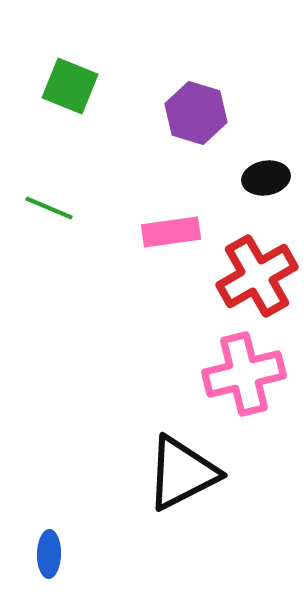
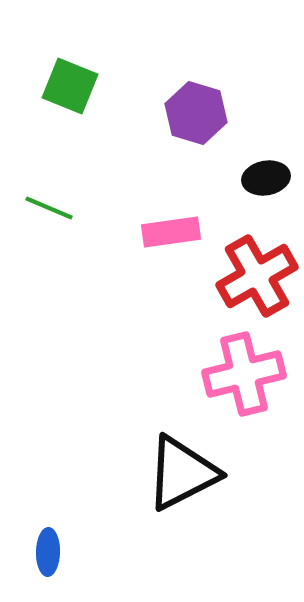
blue ellipse: moved 1 px left, 2 px up
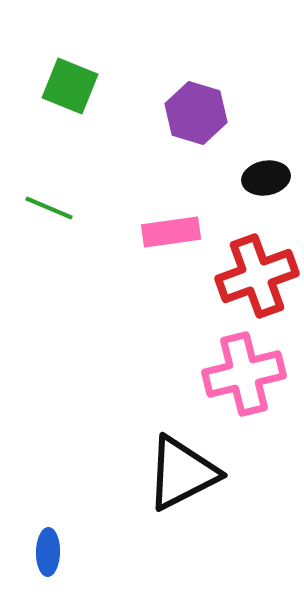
red cross: rotated 10 degrees clockwise
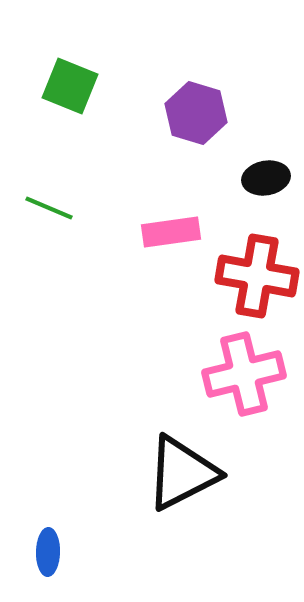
red cross: rotated 30 degrees clockwise
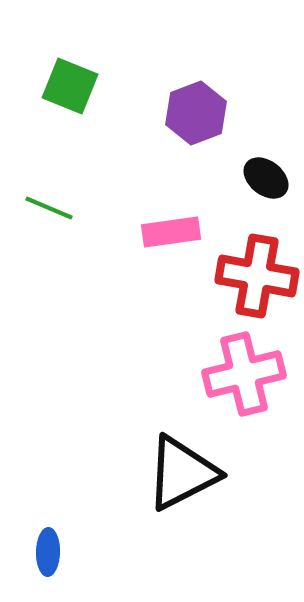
purple hexagon: rotated 22 degrees clockwise
black ellipse: rotated 48 degrees clockwise
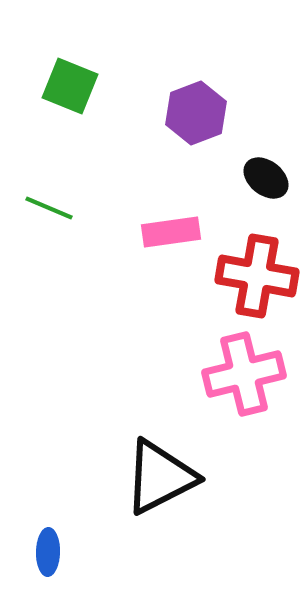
black triangle: moved 22 px left, 4 px down
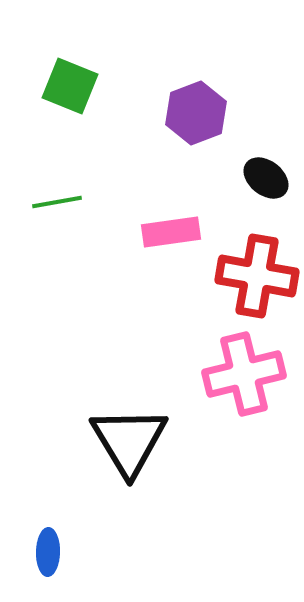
green line: moved 8 px right, 6 px up; rotated 33 degrees counterclockwise
black triangle: moved 31 px left, 36 px up; rotated 34 degrees counterclockwise
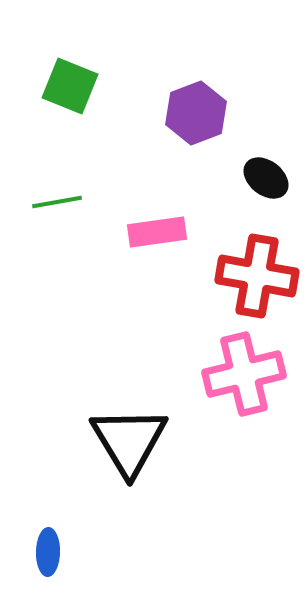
pink rectangle: moved 14 px left
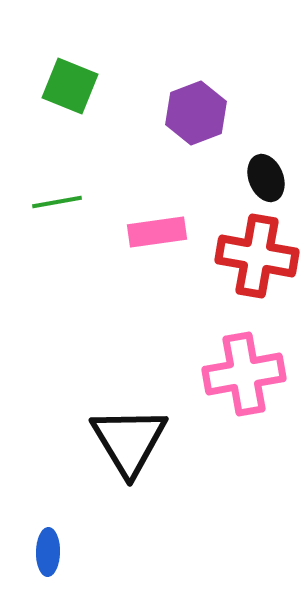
black ellipse: rotated 30 degrees clockwise
red cross: moved 20 px up
pink cross: rotated 4 degrees clockwise
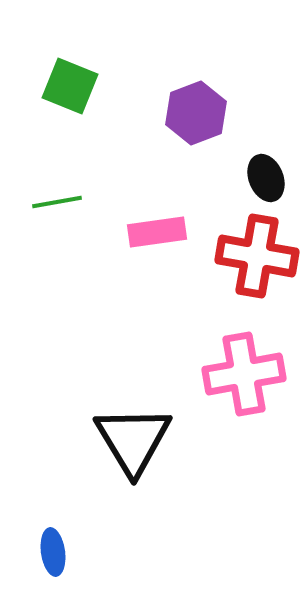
black triangle: moved 4 px right, 1 px up
blue ellipse: moved 5 px right; rotated 9 degrees counterclockwise
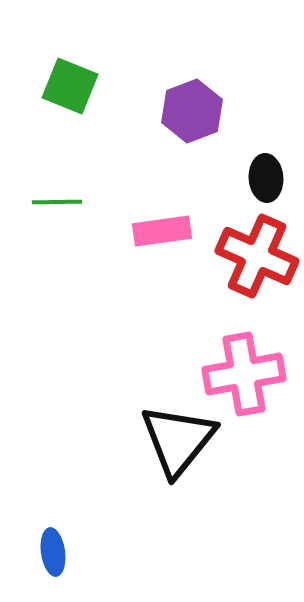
purple hexagon: moved 4 px left, 2 px up
black ellipse: rotated 18 degrees clockwise
green line: rotated 9 degrees clockwise
pink rectangle: moved 5 px right, 1 px up
red cross: rotated 14 degrees clockwise
black triangle: moved 45 px right; rotated 10 degrees clockwise
